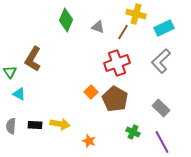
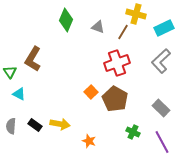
black rectangle: rotated 32 degrees clockwise
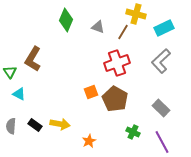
orange square: rotated 24 degrees clockwise
orange star: rotated 24 degrees clockwise
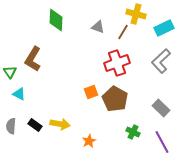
green diamond: moved 10 px left; rotated 20 degrees counterclockwise
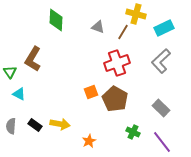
purple line: rotated 10 degrees counterclockwise
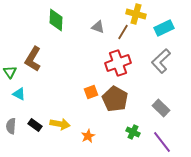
red cross: moved 1 px right
orange star: moved 1 px left, 5 px up
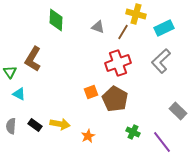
gray rectangle: moved 17 px right, 3 px down
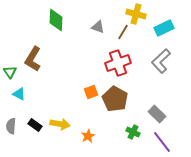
gray rectangle: moved 21 px left, 3 px down
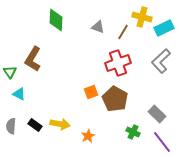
yellow cross: moved 6 px right, 3 px down
